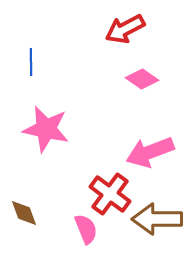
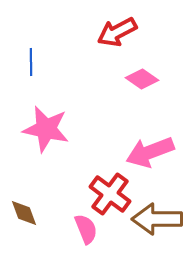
red arrow: moved 8 px left, 3 px down
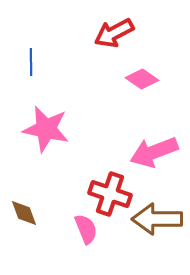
red arrow: moved 3 px left, 1 px down
pink arrow: moved 4 px right
red cross: rotated 18 degrees counterclockwise
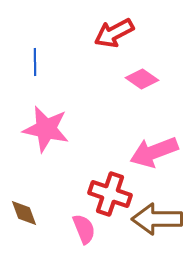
blue line: moved 4 px right
pink semicircle: moved 2 px left
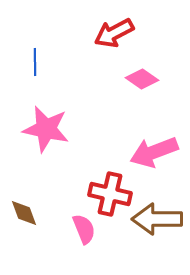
red cross: rotated 6 degrees counterclockwise
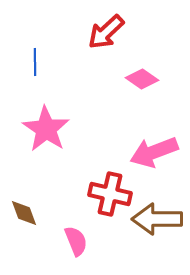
red arrow: moved 8 px left, 1 px up; rotated 15 degrees counterclockwise
pink star: rotated 21 degrees clockwise
pink semicircle: moved 8 px left, 12 px down
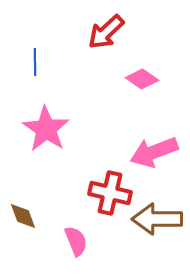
red cross: moved 1 px up
brown diamond: moved 1 px left, 3 px down
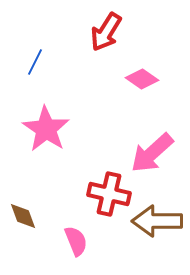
red arrow: rotated 15 degrees counterclockwise
blue line: rotated 28 degrees clockwise
pink arrow: moved 2 px left, 1 px down; rotated 21 degrees counterclockwise
red cross: moved 1 px left, 1 px down
brown arrow: moved 2 px down
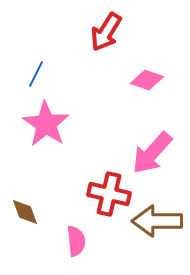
blue line: moved 1 px right, 12 px down
pink diamond: moved 5 px right, 1 px down; rotated 16 degrees counterclockwise
pink star: moved 5 px up
pink arrow: rotated 6 degrees counterclockwise
brown diamond: moved 2 px right, 4 px up
pink semicircle: rotated 16 degrees clockwise
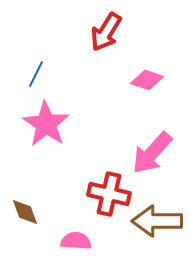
pink semicircle: rotated 80 degrees counterclockwise
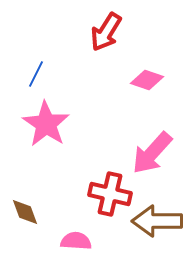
red cross: moved 1 px right
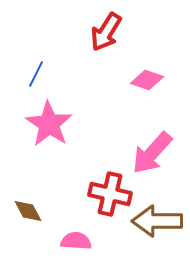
pink star: moved 3 px right
brown diamond: moved 3 px right, 1 px up; rotated 8 degrees counterclockwise
